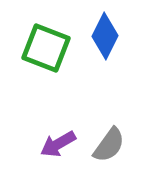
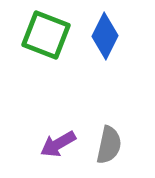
green square: moved 13 px up
gray semicircle: rotated 24 degrees counterclockwise
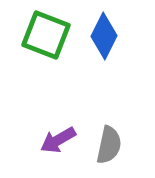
blue diamond: moved 1 px left
purple arrow: moved 4 px up
